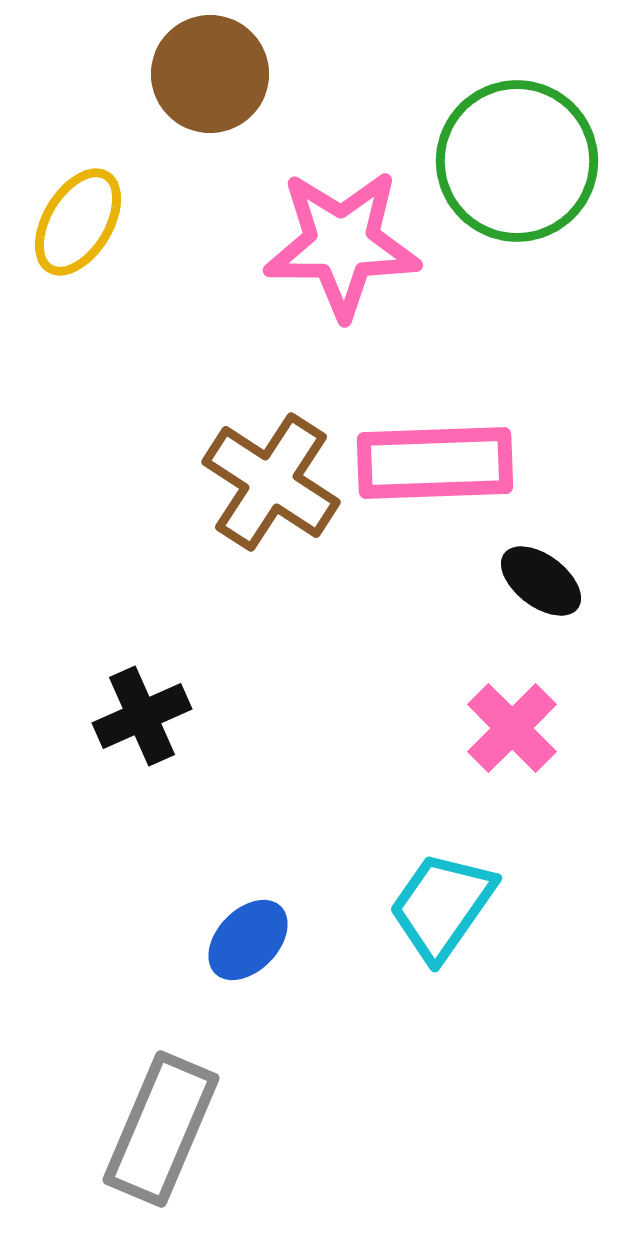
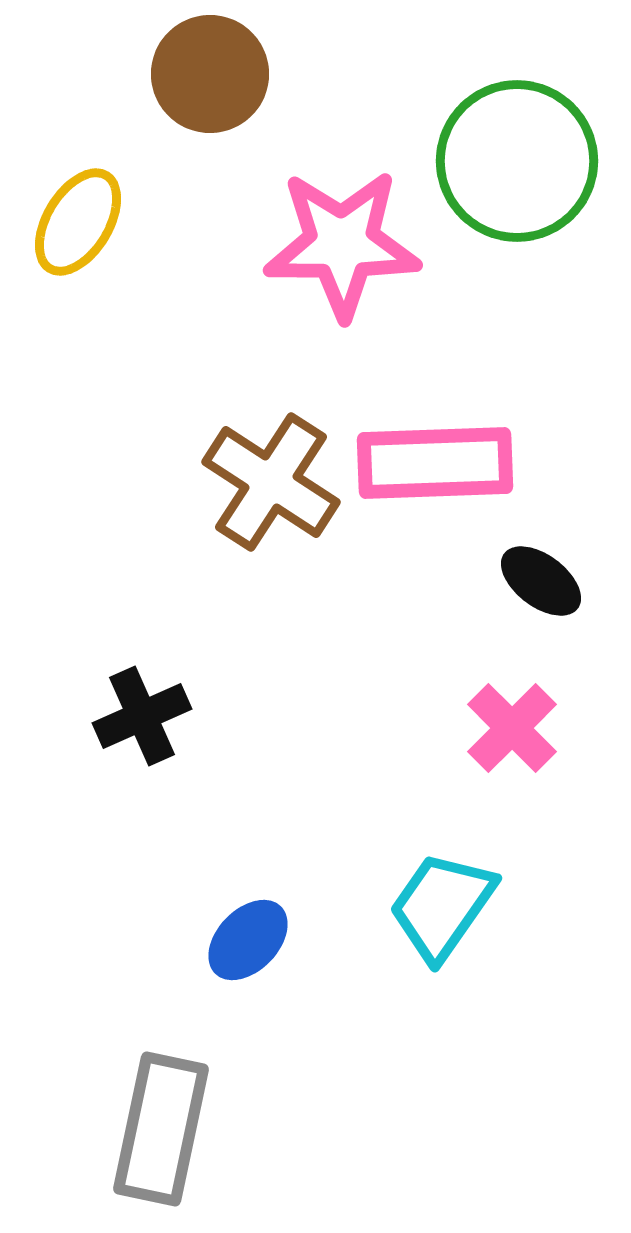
gray rectangle: rotated 11 degrees counterclockwise
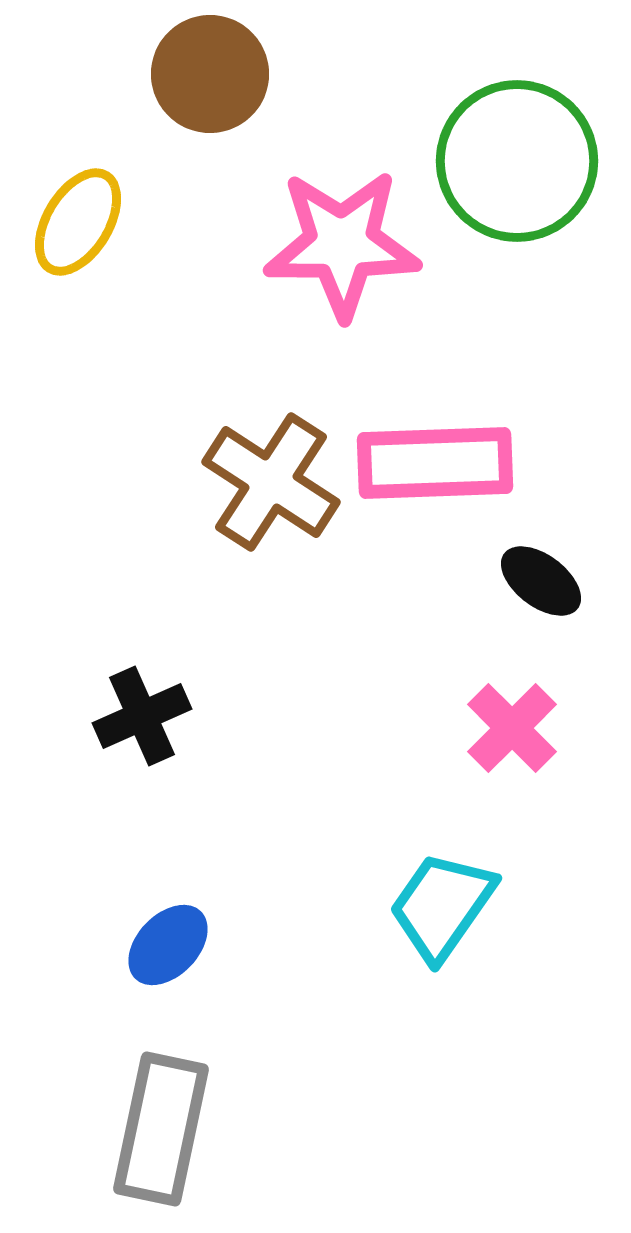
blue ellipse: moved 80 px left, 5 px down
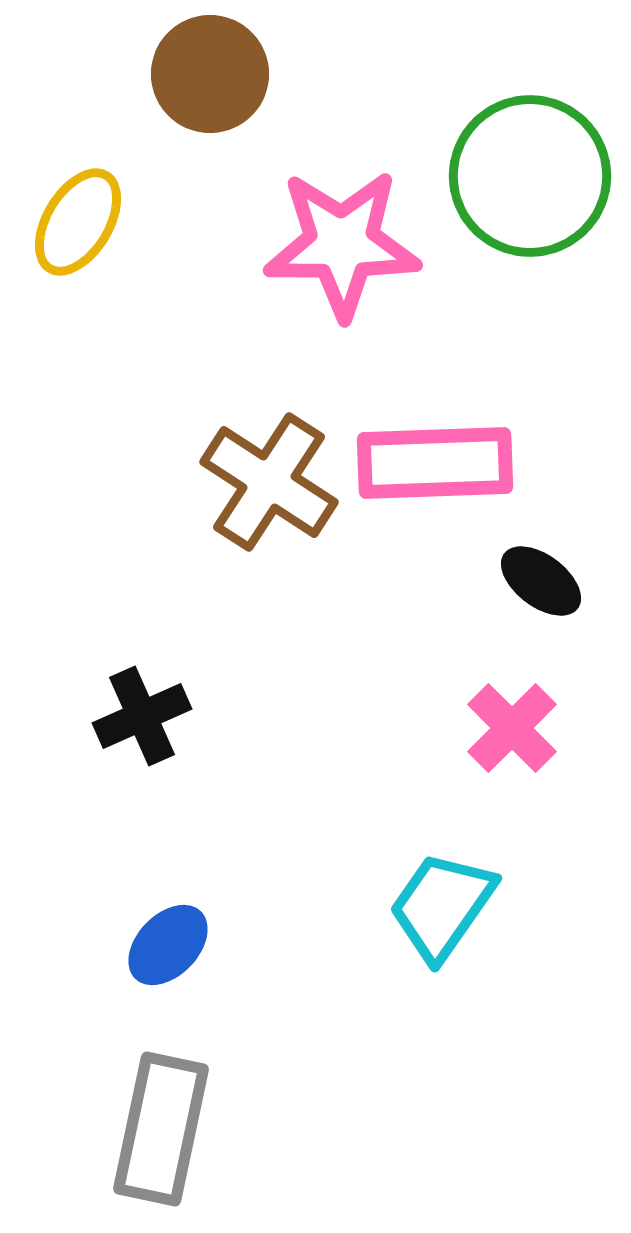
green circle: moved 13 px right, 15 px down
brown cross: moved 2 px left
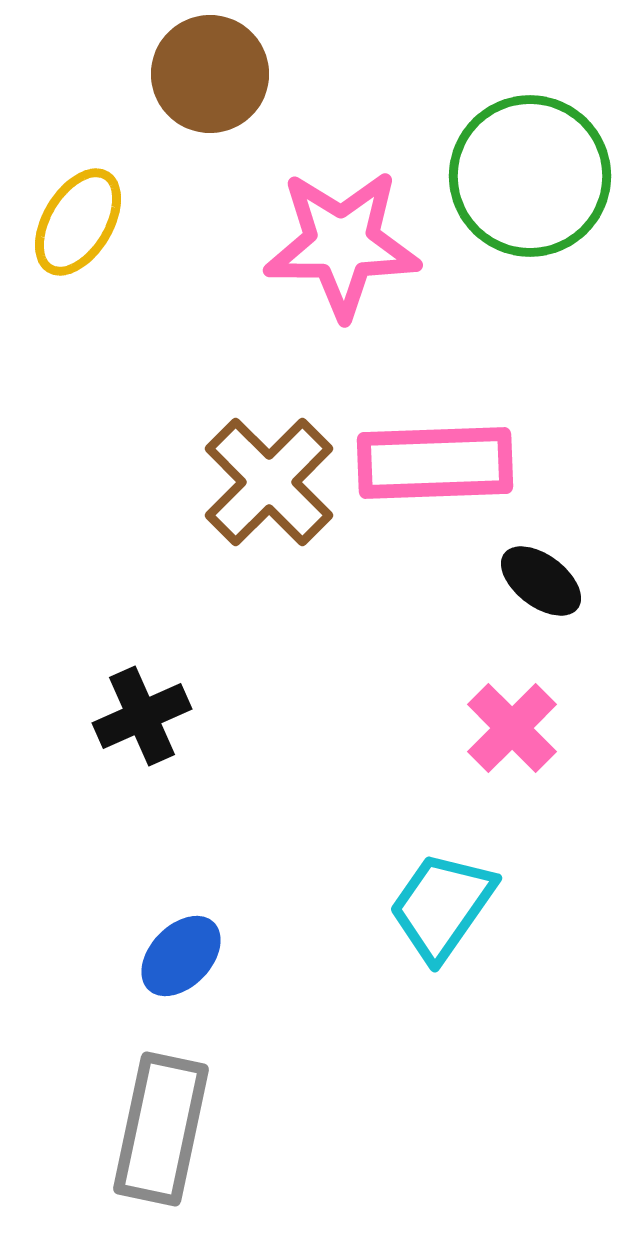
brown cross: rotated 12 degrees clockwise
blue ellipse: moved 13 px right, 11 px down
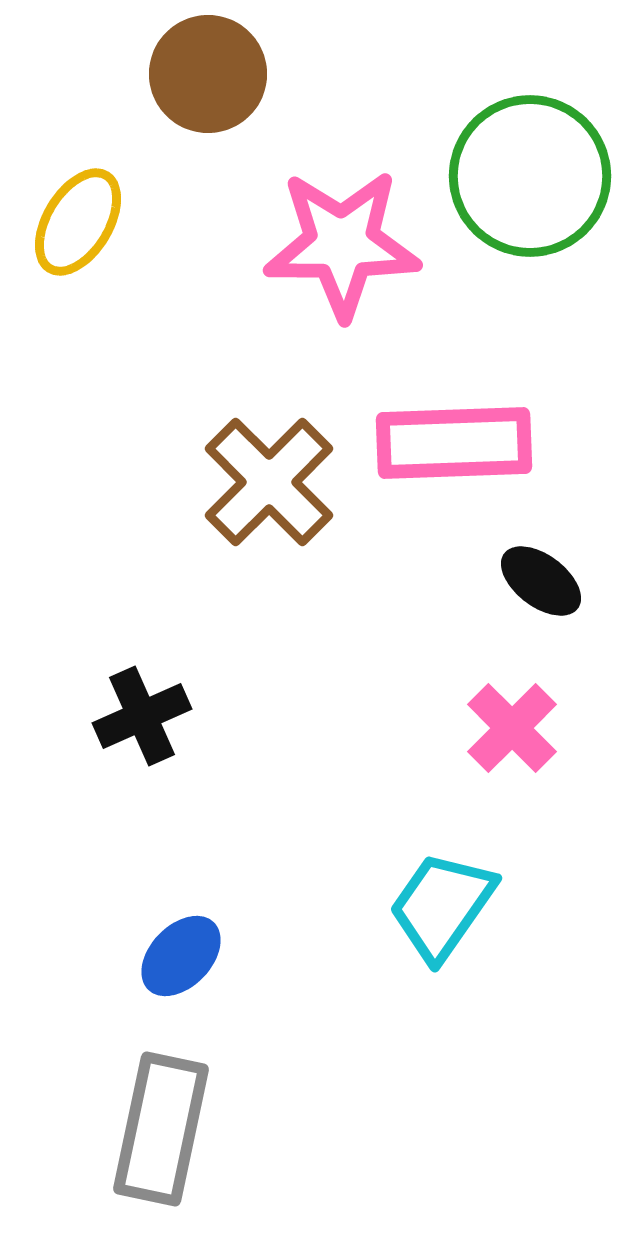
brown circle: moved 2 px left
pink rectangle: moved 19 px right, 20 px up
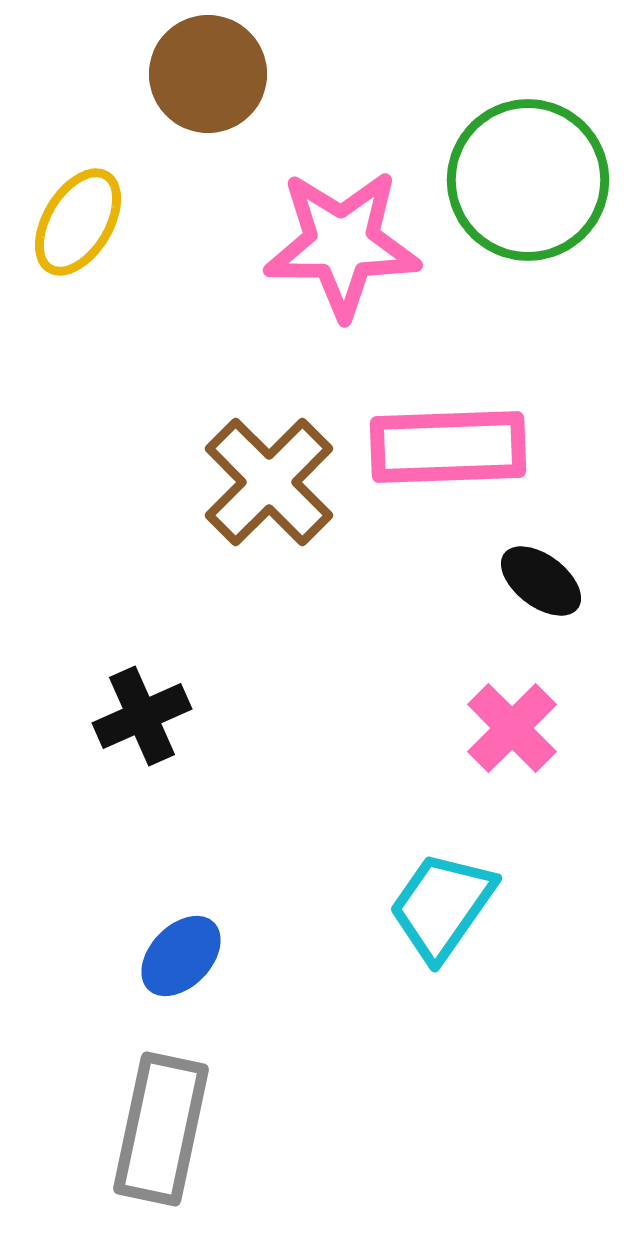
green circle: moved 2 px left, 4 px down
pink rectangle: moved 6 px left, 4 px down
